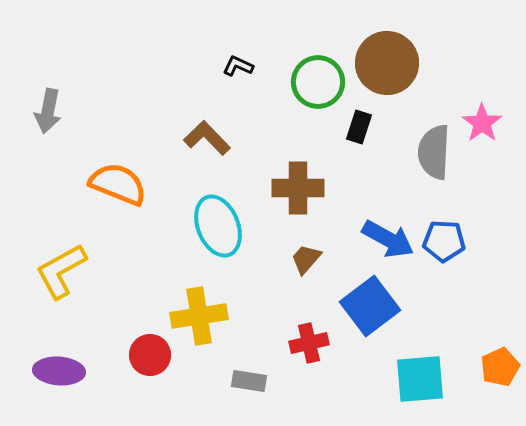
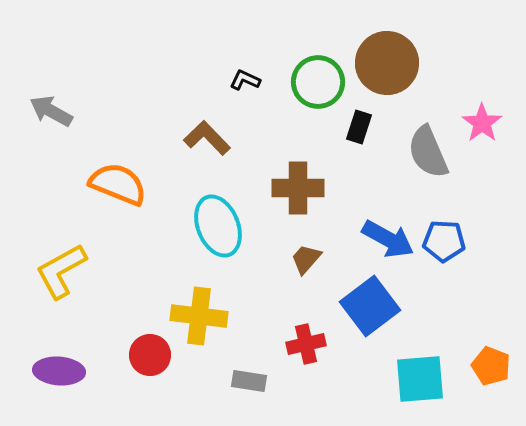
black L-shape: moved 7 px right, 14 px down
gray arrow: moved 3 px right; rotated 108 degrees clockwise
gray semicircle: moved 6 px left; rotated 26 degrees counterclockwise
yellow cross: rotated 16 degrees clockwise
red cross: moved 3 px left, 1 px down
orange pentagon: moved 9 px left, 1 px up; rotated 27 degrees counterclockwise
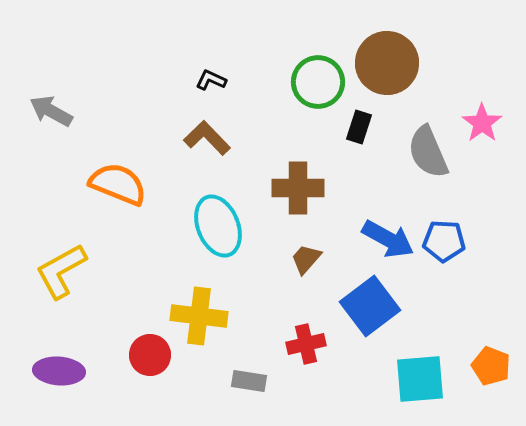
black L-shape: moved 34 px left
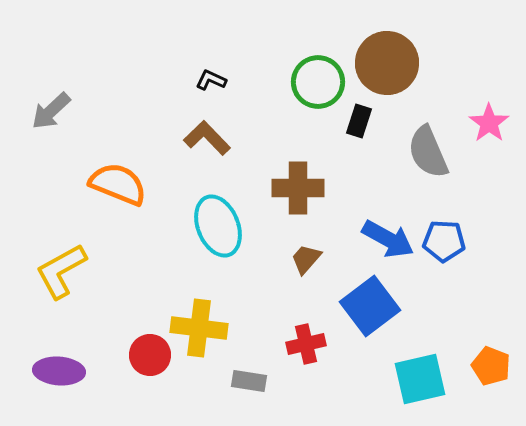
gray arrow: rotated 72 degrees counterclockwise
pink star: moved 7 px right
black rectangle: moved 6 px up
yellow cross: moved 12 px down
cyan square: rotated 8 degrees counterclockwise
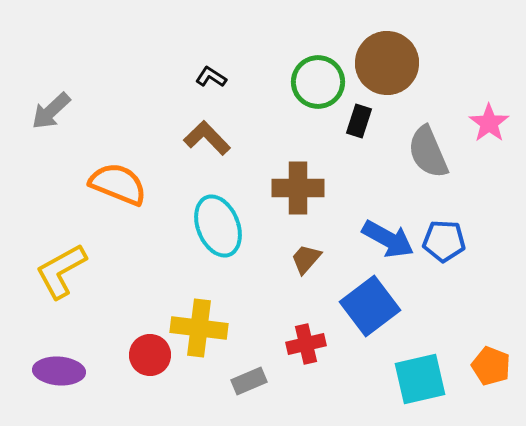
black L-shape: moved 3 px up; rotated 8 degrees clockwise
gray rectangle: rotated 32 degrees counterclockwise
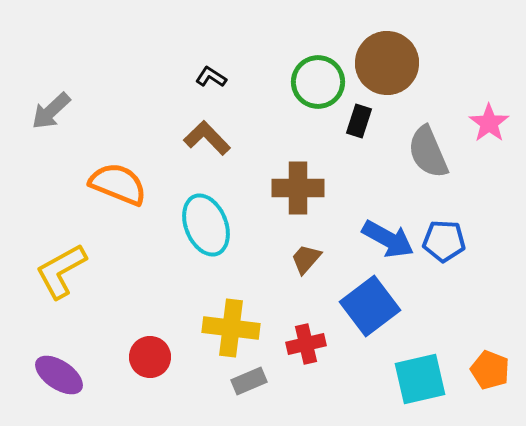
cyan ellipse: moved 12 px left, 1 px up
yellow cross: moved 32 px right
red circle: moved 2 px down
orange pentagon: moved 1 px left, 4 px down
purple ellipse: moved 4 px down; rotated 30 degrees clockwise
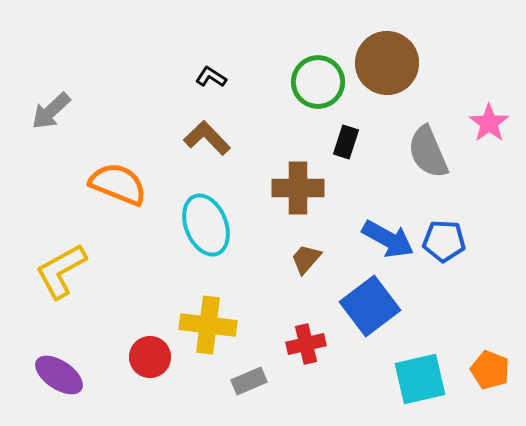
black rectangle: moved 13 px left, 21 px down
yellow cross: moved 23 px left, 3 px up
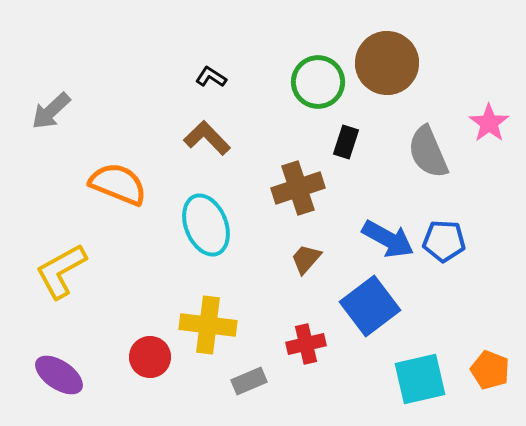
brown cross: rotated 18 degrees counterclockwise
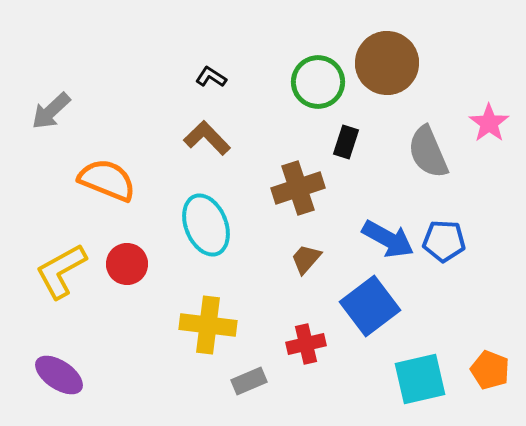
orange semicircle: moved 11 px left, 4 px up
red circle: moved 23 px left, 93 px up
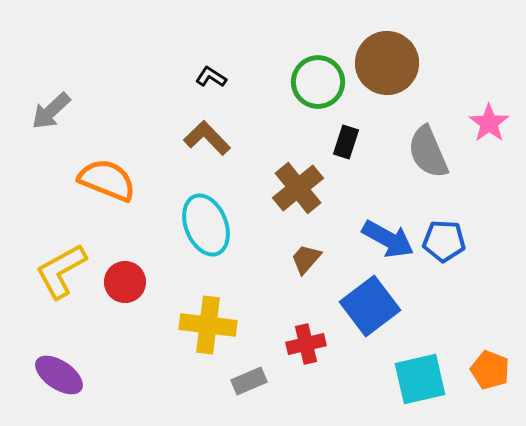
brown cross: rotated 21 degrees counterclockwise
red circle: moved 2 px left, 18 px down
